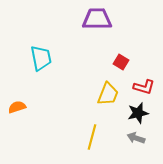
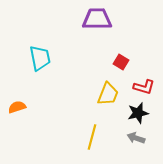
cyan trapezoid: moved 1 px left
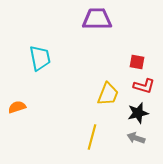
red square: moved 16 px right; rotated 21 degrees counterclockwise
red L-shape: moved 1 px up
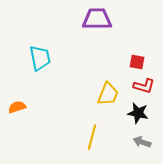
black star: rotated 25 degrees clockwise
gray arrow: moved 6 px right, 4 px down
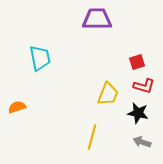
red square: rotated 28 degrees counterclockwise
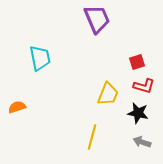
purple trapezoid: rotated 68 degrees clockwise
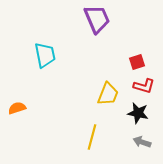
cyan trapezoid: moved 5 px right, 3 px up
orange semicircle: moved 1 px down
